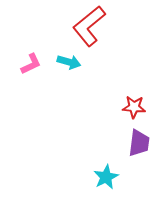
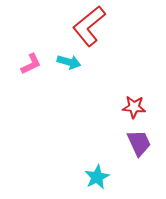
purple trapezoid: rotated 32 degrees counterclockwise
cyan star: moved 9 px left
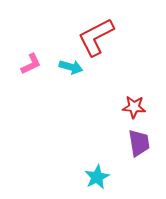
red L-shape: moved 7 px right, 11 px down; rotated 12 degrees clockwise
cyan arrow: moved 2 px right, 5 px down
purple trapezoid: rotated 16 degrees clockwise
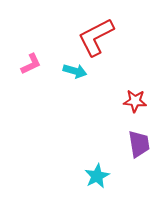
cyan arrow: moved 4 px right, 4 px down
red star: moved 1 px right, 6 px up
purple trapezoid: moved 1 px down
cyan star: moved 1 px up
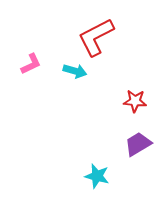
purple trapezoid: moved 1 px left; rotated 112 degrees counterclockwise
cyan star: rotated 30 degrees counterclockwise
